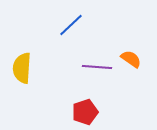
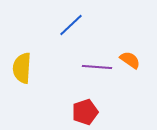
orange semicircle: moved 1 px left, 1 px down
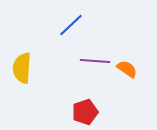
orange semicircle: moved 3 px left, 9 px down
purple line: moved 2 px left, 6 px up
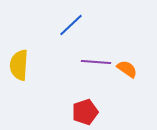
purple line: moved 1 px right, 1 px down
yellow semicircle: moved 3 px left, 3 px up
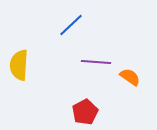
orange semicircle: moved 3 px right, 8 px down
red pentagon: rotated 10 degrees counterclockwise
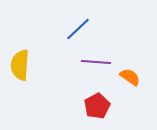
blue line: moved 7 px right, 4 px down
yellow semicircle: moved 1 px right
red pentagon: moved 12 px right, 6 px up
